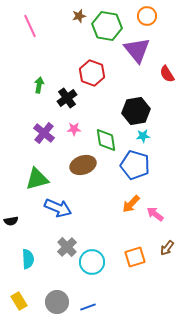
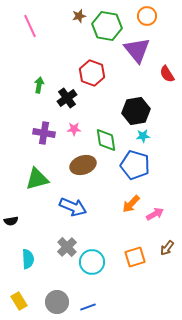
purple cross: rotated 30 degrees counterclockwise
blue arrow: moved 15 px right, 1 px up
pink arrow: rotated 114 degrees clockwise
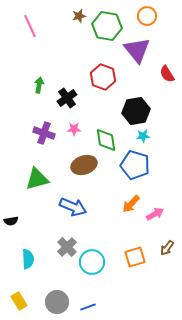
red hexagon: moved 11 px right, 4 px down
purple cross: rotated 10 degrees clockwise
brown ellipse: moved 1 px right
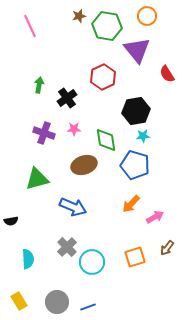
red hexagon: rotated 15 degrees clockwise
pink arrow: moved 3 px down
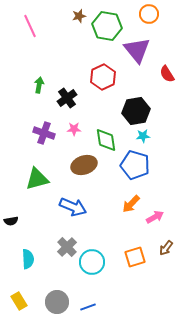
orange circle: moved 2 px right, 2 px up
brown arrow: moved 1 px left
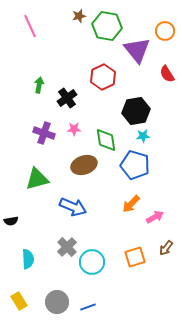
orange circle: moved 16 px right, 17 px down
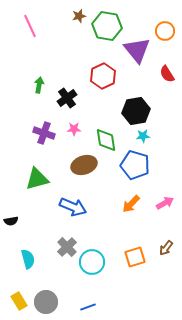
red hexagon: moved 1 px up
pink arrow: moved 10 px right, 14 px up
cyan semicircle: rotated 12 degrees counterclockwise
gray circle: moved 11 px left
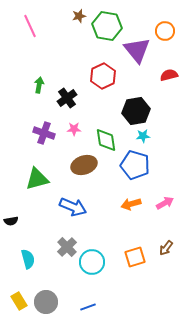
red semicircle: moved 2 px right, 1 px down; rotated 108 degrees clockwise
orange arrow: rotated 30 degrees clockwise
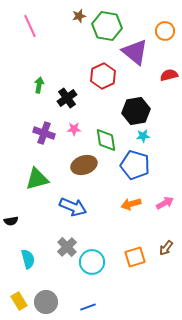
purple triangle: moved 2 px left, 2 px down; rotated 12 degrees counterclockwise
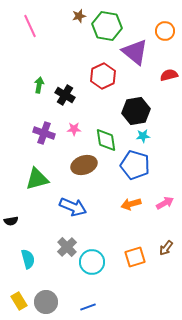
black cross: moved 2 px left, 3 px up; rotated 24 degrees counterclockwise
